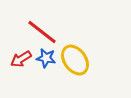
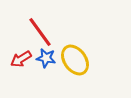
red line: moved 2 px left; rotated 16 degrees clockwise
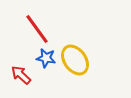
red line: moved 3 px left, 3 px up
red arrow: moved 16 px down; rotated 75 degrees clockwise
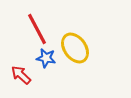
red line: rotated 8 degrees clockwise
yellow ellipse: moved 12 px up
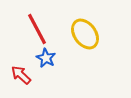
yellow ellipse: moved 10 px right, 14 px up
blue star: rotated 18 degrees clockwise
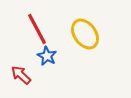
blue star: moved 1 px right, 2 px up
